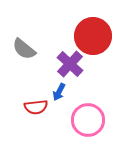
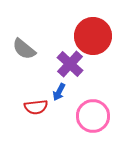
pink circle: moved 5 px right, 4 px up
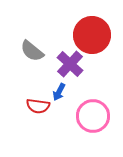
red circle: moved 1 px left, 1 px up
gray semicircle: moved 8 px right, 2 px down
red semicircle: moved 2 px right, 1 px up; rotated 15 degrees clockwise
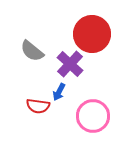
red circle: moved 1 px up
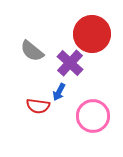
purple cross: moved 1 px up
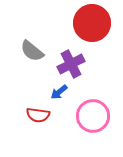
red circle: moved 11 px up
purple cross: moved 1 px right, 1 px down; rotated 20 degrees clockwise
blue arrow: rotated 24 degrees clockwise
red semicircle: moved 9 px down
